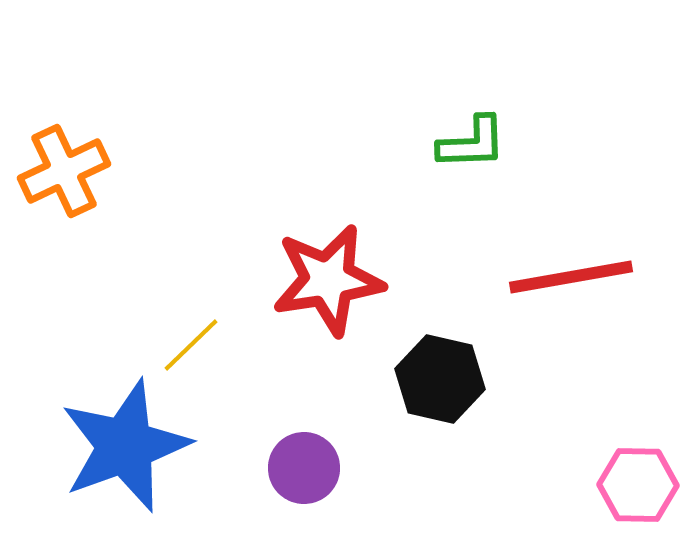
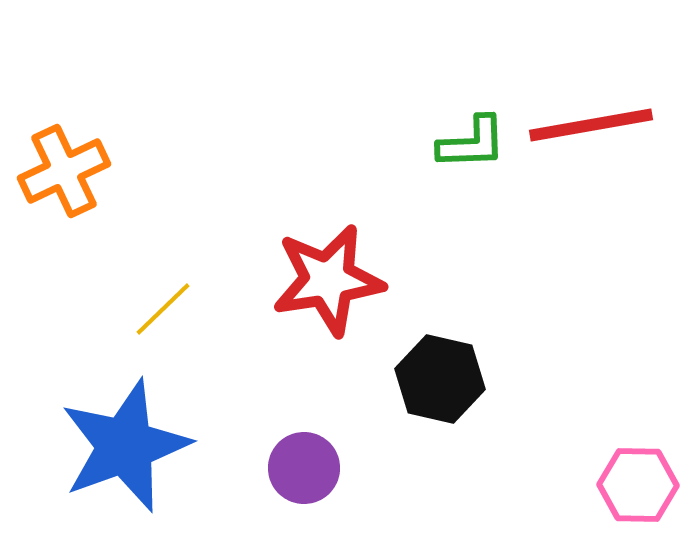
red line: moved 20 px right, 152 px up
yellow line: moved 28 px left, 36 px up
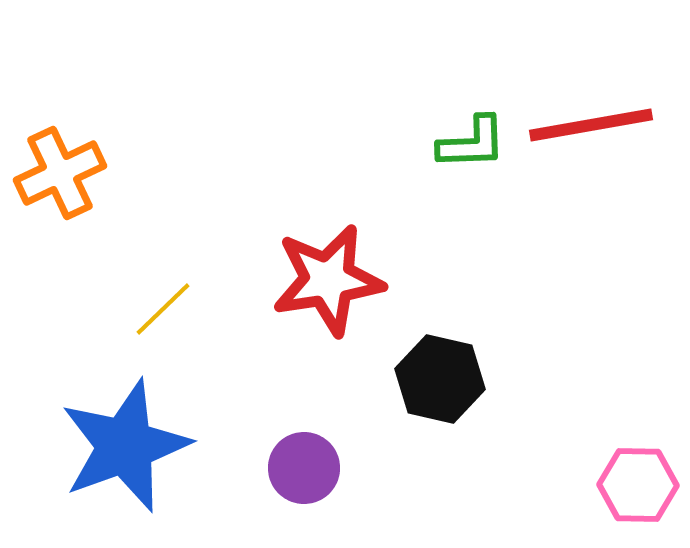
orange cross: moved 4 px left, 2 px down
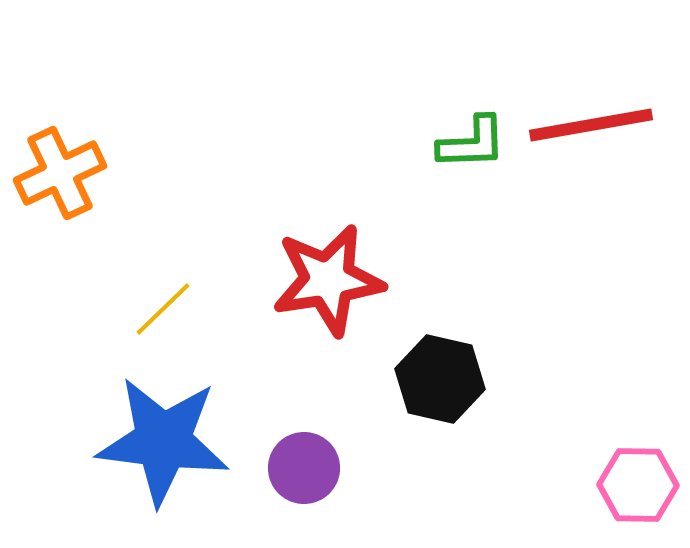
blue star: moved 38 px right, 5 px up; rotated 27 degrees clockwise
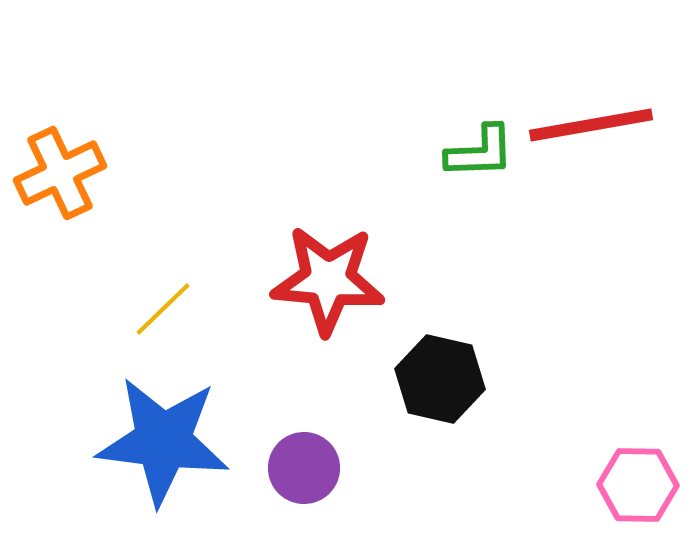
green L-shape: moved 8 px right, 9 px down
red star: rotated 14 degrees clockwise
